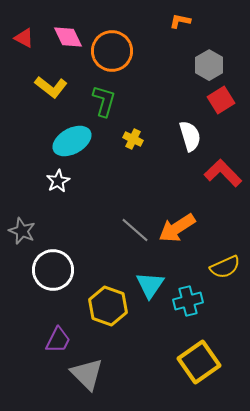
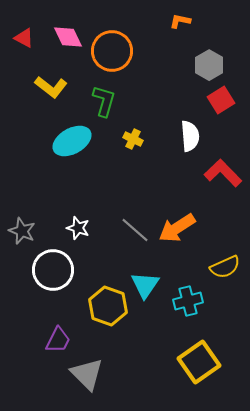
white semicircle: rotated 12 degrees clockwise
white star: moved 20 px right, 47 px down; rotated 25 degrees counterclockwise
cyan triangle: moved 5 px left
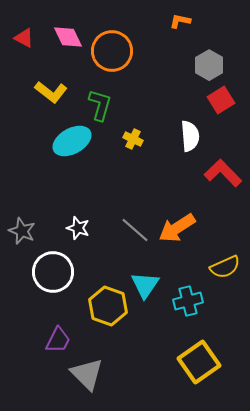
yellow L-shape: moved 5 px down
green L-shape: moved 4 px left, 4 px down
white circle: moved 2 px down
